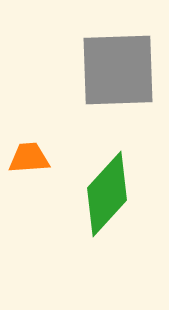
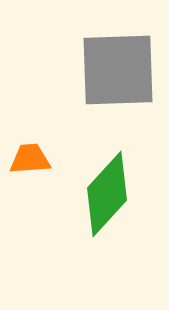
orange trapezoid: moved 1 px right, 1 px down
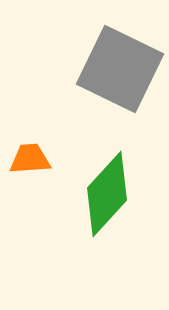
gray square: moved 2 px right, 1 px up; rotated 28 degrees clockwise
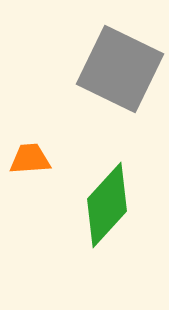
green diamond: moved 11 px down
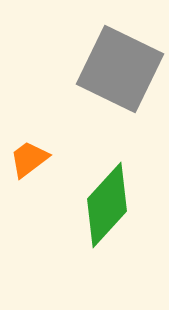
orange trapezoid: moved 1 px left; rotated 33 degrees counterclockwise
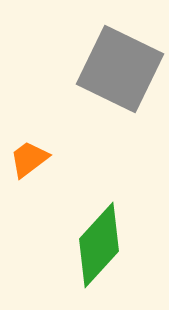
green diamond: moved 8 px left, 40 px down
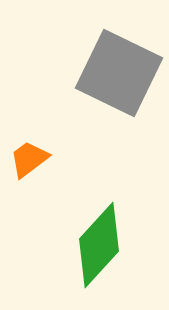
gray square: moved 1 px left, 4 px down
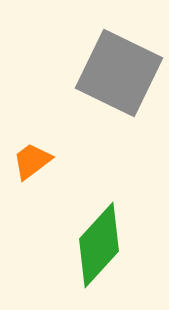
orange trapezoid: moved 3 px right, 2 px down
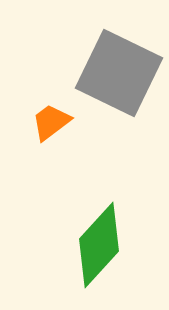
orange trapezoid: moved 19 px right, 39 px up
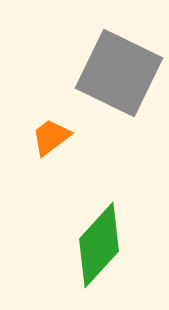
orange trapezoid: moved 15 px down
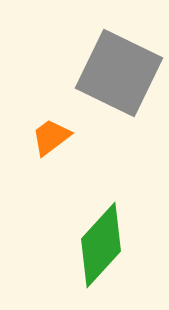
green diamond: moved 2 px right
